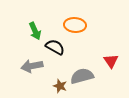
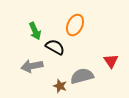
orange ellipse: rotated 70 degrees counterclockwise
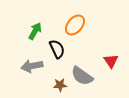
orange ellipse: rotated 15 degrees clockwise
green arrow: rotated 126 degrees counterclockwise
black semicircle: moved 2 px right, 2 px down; rotated 36 degrees clockwise
gray semicircle: rotated 130 degrees counterclockwise
brown star: moved 1 px up; rotated 24 degrees counterclockwise
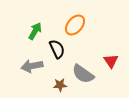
gray semicircle: moved 1 px right, 2 px up
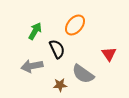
red triangle: moved 2 px left, 7 px up
